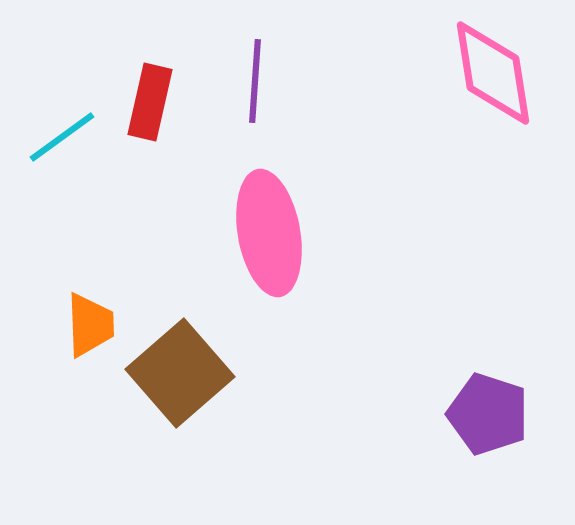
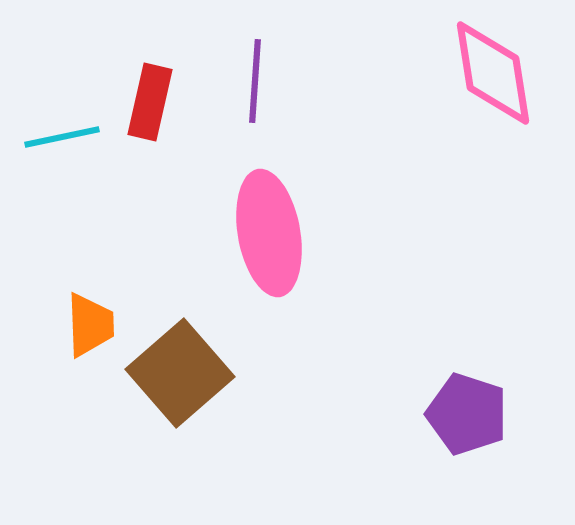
cyan line: rotated 24 degrees clockwise
purple pentagon: moved 21 px left
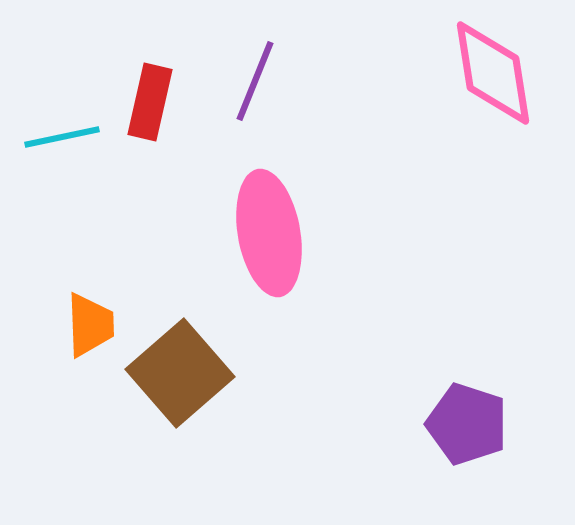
purple line: rotated 18 degrees clockwise
purple pentagon: moved 10 px down
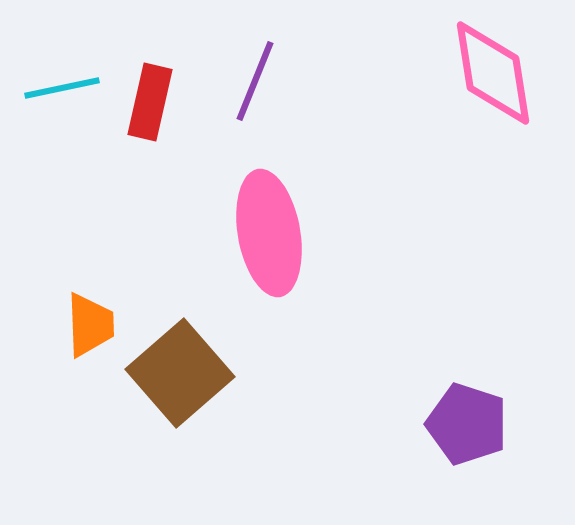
cyan line: moved 49 px up
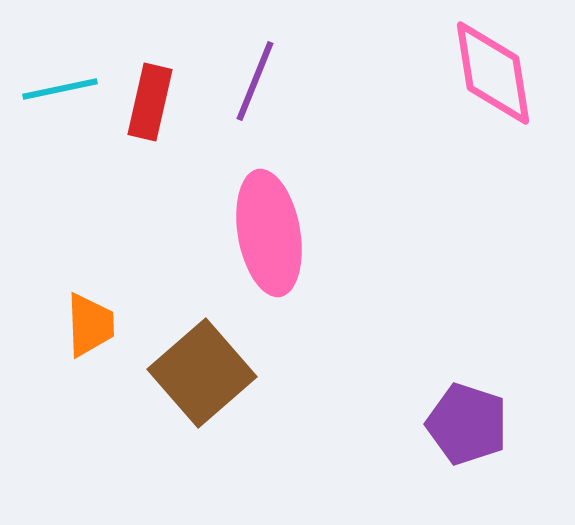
cyan line: moved 2 px left, 1 px down
brown square: moved 22 px right
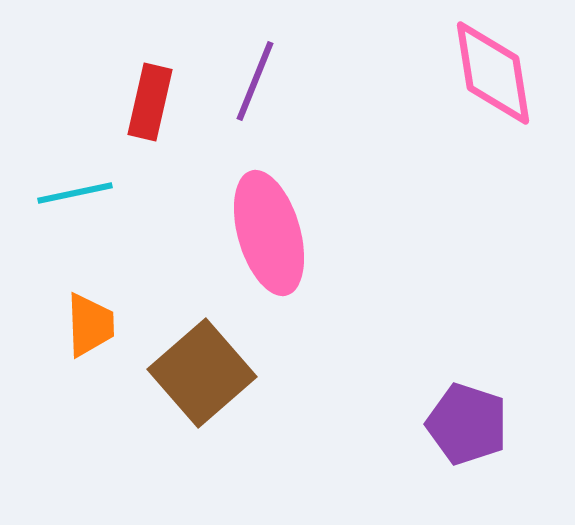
cyan line: moved 15 px right, 104 px down
pink ellipse: rotated 6 degrees counterclockwise
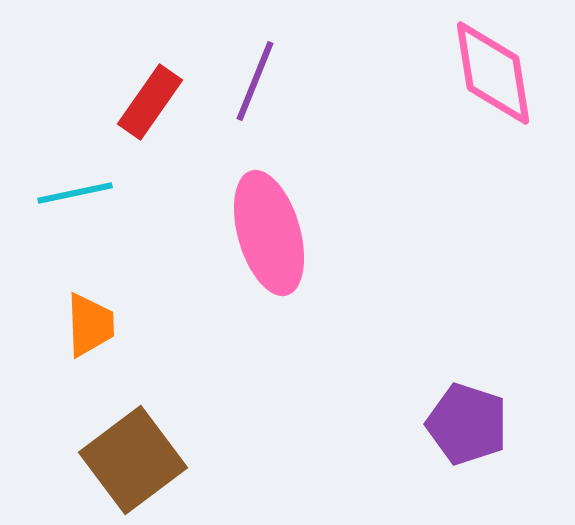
red rectangle: rotated 22 degrees clockwise
brown square: moved 69 px left, 87 px down; rotated 4 degrees clockwise
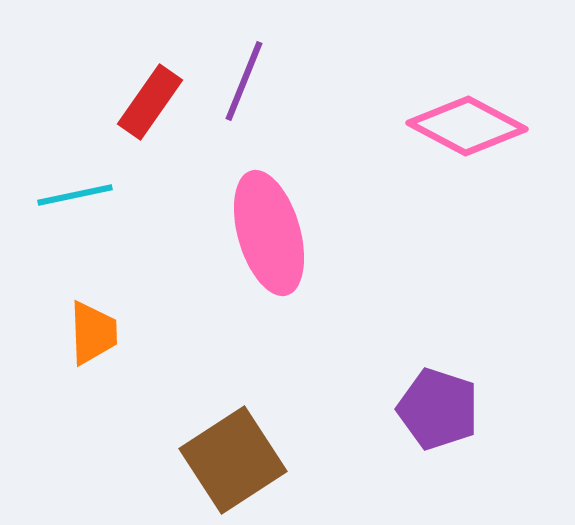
pink diamond: moved 26 px left, 53 px down; rotated 53 degrees counterclockwise
purple line: moved 11 px left
cyan line: moved 2 px down
orange trapezoid: moved 3 px right, 8 px down
purple pentagon: moved 29 px left, 15 px up
brown square: moved 100 px right; rotated 4 degrees clockwise
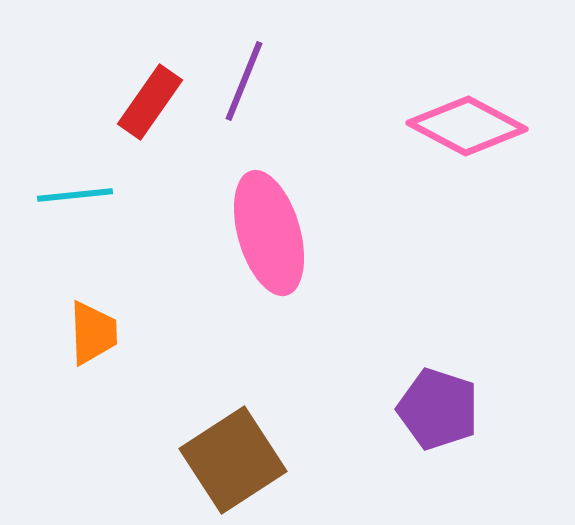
cyan line: rotated 6 degrees clockwise
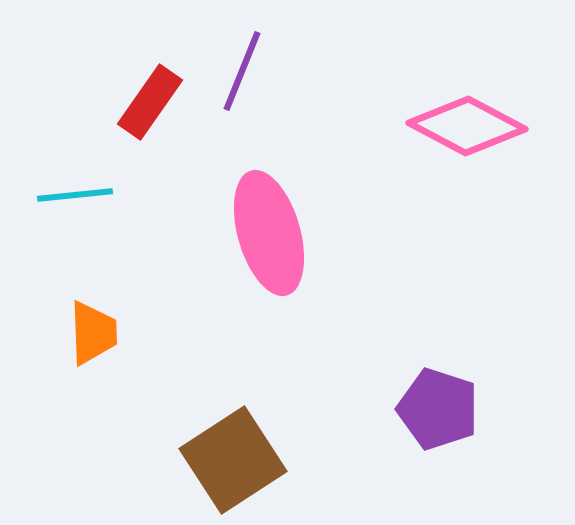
purple line: moved 2 px left, 10 px up
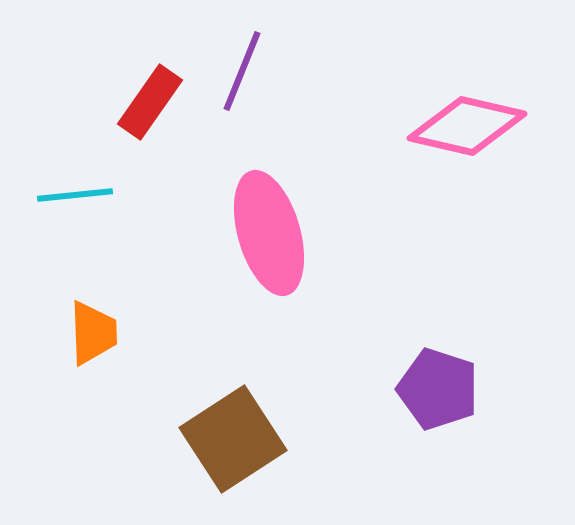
pink diamond: rotated 15 degrees counterclockwise
purple pentagon: moved 20 px up
brown square: moved 21 px up
